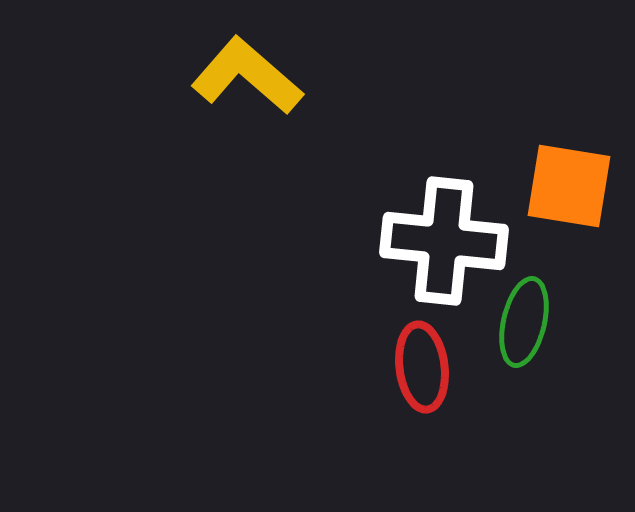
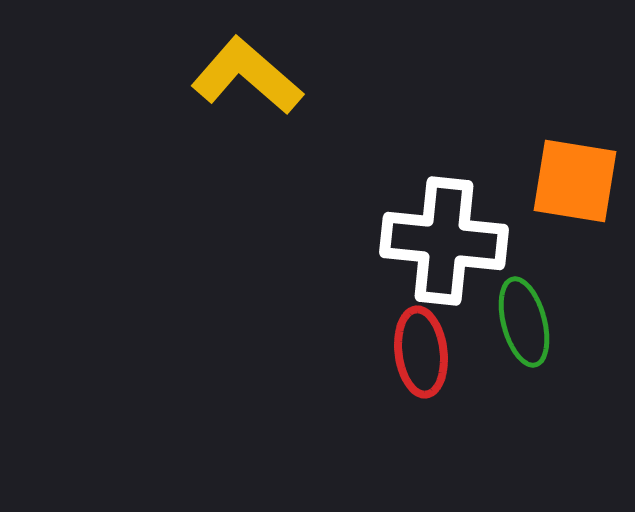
orange square: moved 6 px right, 5 px up
green ellipse: rotated 28 degrees counterclockwise
red ellipse: moved 1 px left, 15 px up
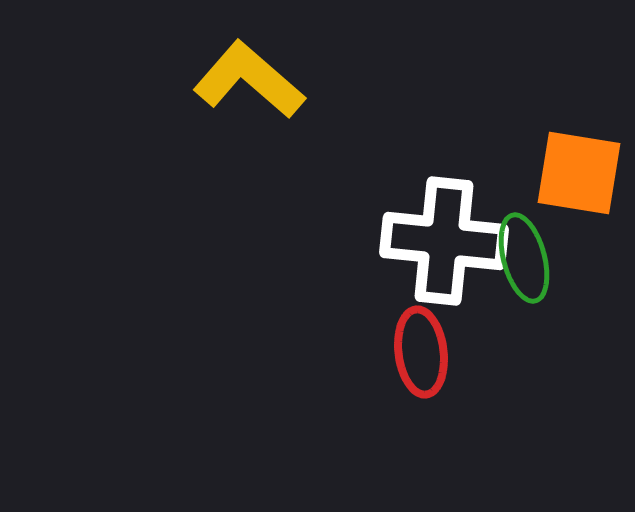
yellow L-shape: moved 2 px right, 4 px down
orange square: moved 4 px right, 8 px up
green ellipse: moved 64 px up
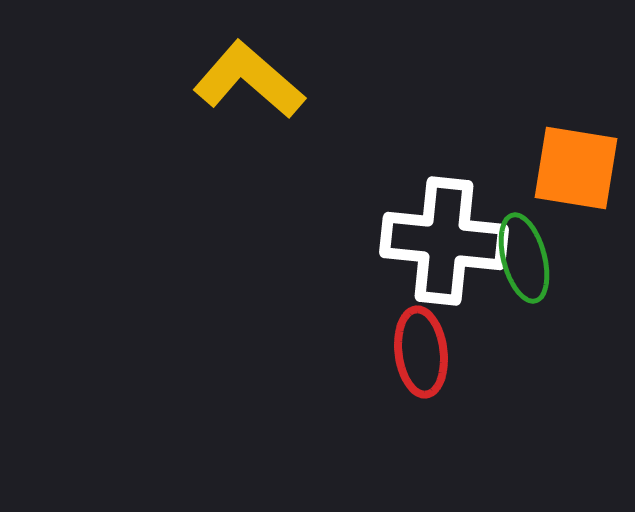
orange square: moved 3 px left, 5 px up
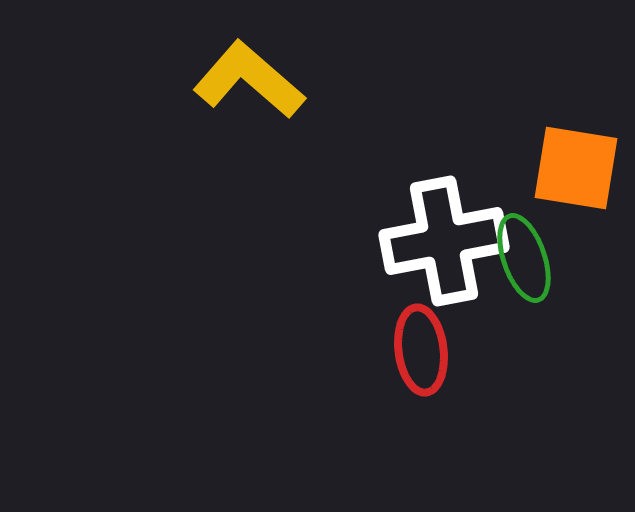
white cross: rotated 17 degrees counterclockwise
green ellipse: rotated 4 degrees counterclockwise
red ellipse: moved 2 px up
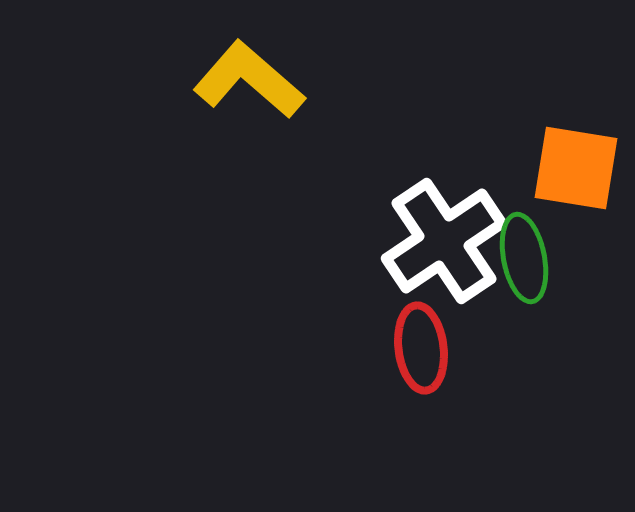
white cross: rotated 23 degrees counterclockwise
green ellipse: rotated 8 degrees clockwise
red ellipse: moved 2 px up
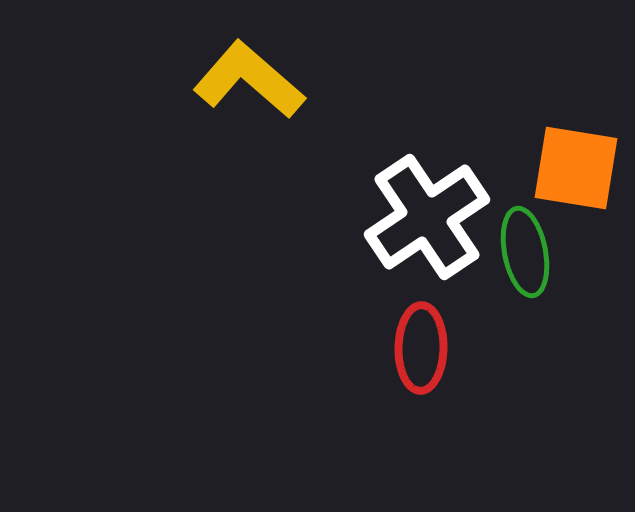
white cross: moved 17 px left, 24 px up
green ellipse: moved 1 px right, 6 px up
red ellipse: rotated 8 degrees clockwise
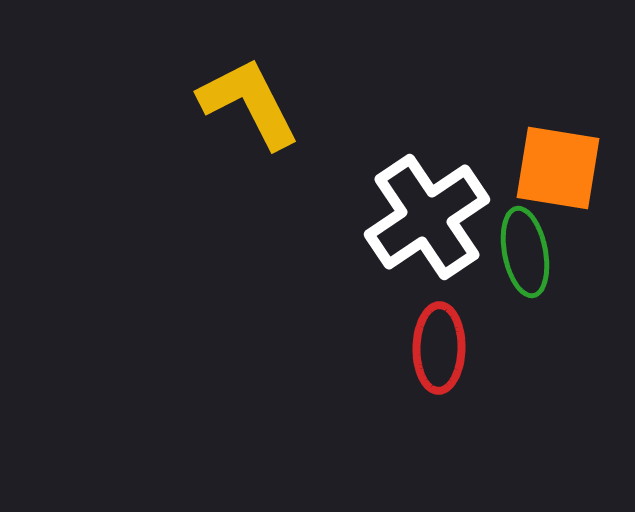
yellow L-shape: moved 23 px down; rotated 22 degrees clockwise
orange square: moved 18 px left
red ellipse: moved 18 px right
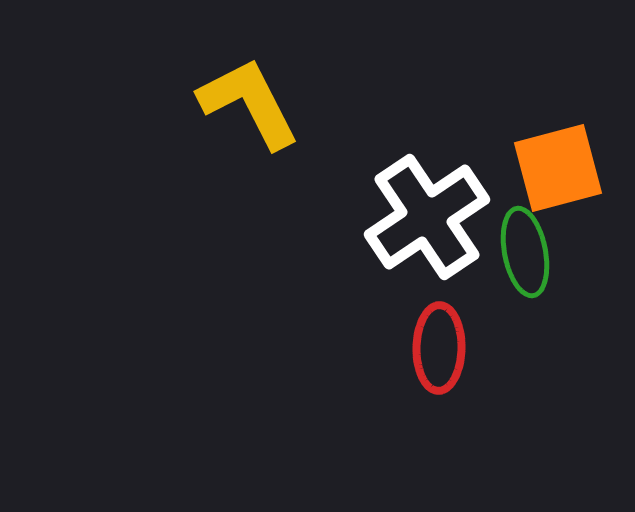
orange square: rotated 24 degrees counterclockwise
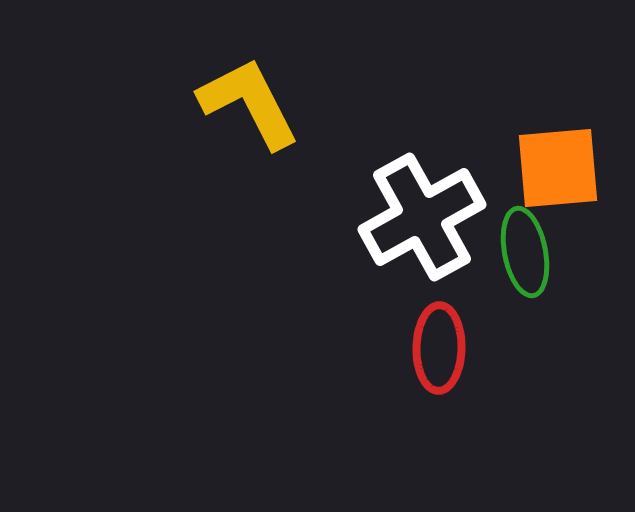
orange square: rotated 10 degrees clockwise
white cross: moved 5 px left; rotated 5 degrees clockwise
